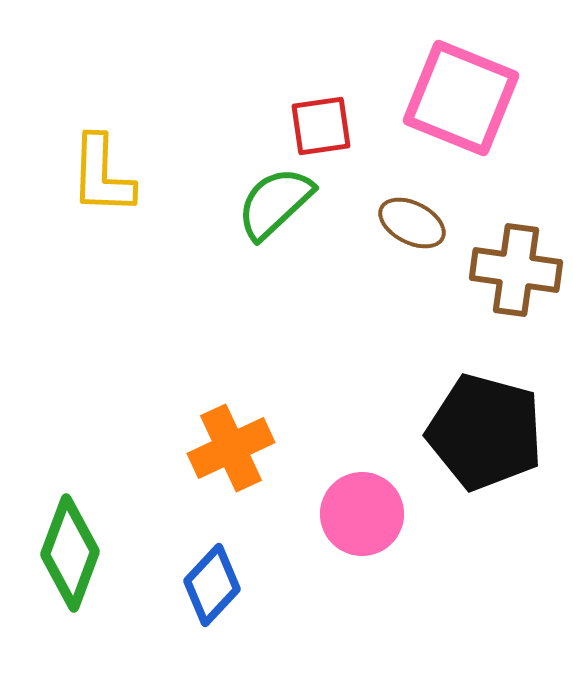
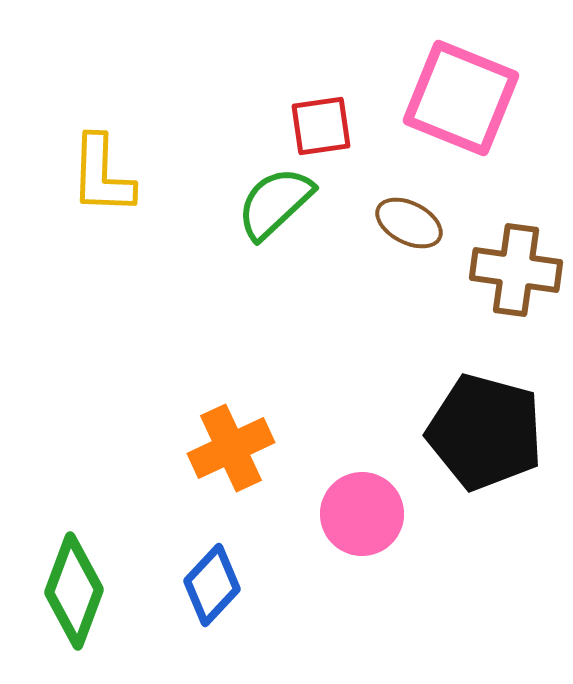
brown ellipse: moved 3 px left
green diamond: moved 4 px right, 38 px down
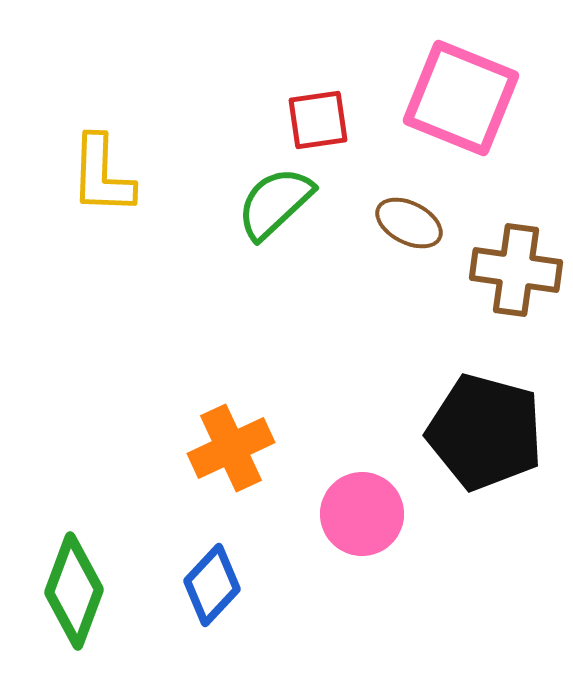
red square: moved 3 px left, 6 px up
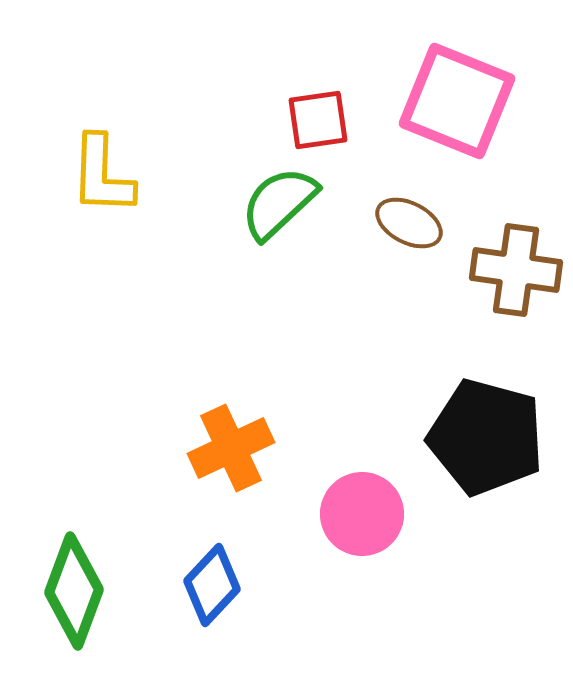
pink square: moved 4 px left, 3 px down
green semicircle: moved 4 px right
black pentagon: moved 1 px right, 5 px down
